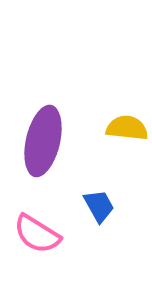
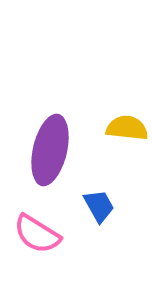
purple ellipse: moved 7 px right, 9 px down
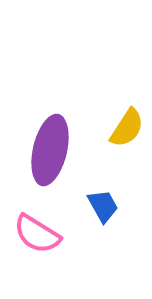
yellow semicircle: rotated 117 degrees clockwise
blue trapezoid: moved 4 px right
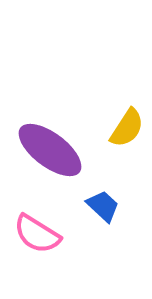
purple ellipse: rotated 66 degrees counterclockwise
blue trapezoid: rotated 18 degrees counterclockwise
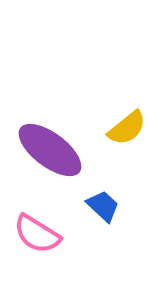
yellow semicircle: rotated 18 degrees clockwise
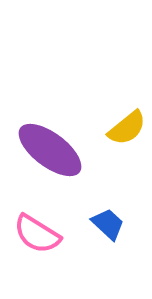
blue trapezoid: moved 5 px right, 18 px down
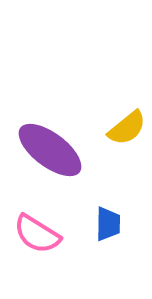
blue trapezoid: rotated 48 degrees clockwise
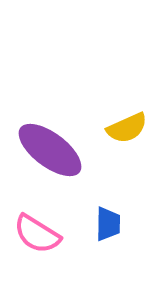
yellow semicircle: rotated 15 degrees clockwise
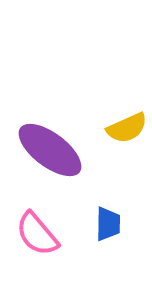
pink semicircle: rotated 18 degrees clockwise
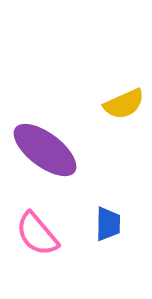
yellow semicircle: moved 3 px left, 24 px up
purple ellipse: moved 5 px left
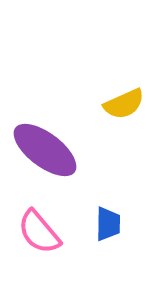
pink semicircle: moved 2 px right, 2 px up
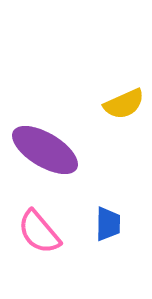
purple ellipse: rotated 6 degrees counterclockwise
